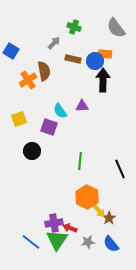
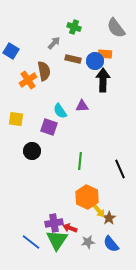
yellow square: moved 3 px left; rotated 28 degrees clockwise
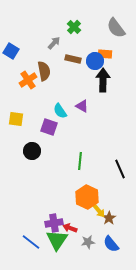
green cross: rotated 24 degrees clockwise
purple triangle: rotated 32 degrees clockwise
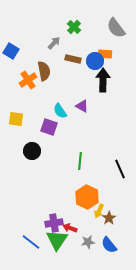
yellow arrow: rotated 64 degrees clockwise
blue semicircle: moved 2 px left, 1 px down
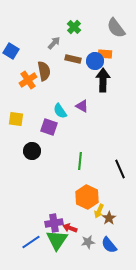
blue line: rotated 72 degrees counterclockwise
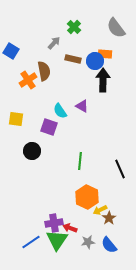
yellow arrow: moved 1 px right, 1 px up; rotated 40 degrees clockwise
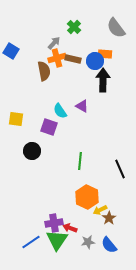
orange cross: moved 29 px right, 22 px up; rotated 18 degrees clockwise
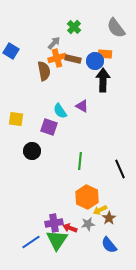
gray star: moved 18 px up
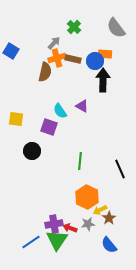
brown semicircle: moved 1 px right, 1 px down; rotated 24 degrees clockwise
purple cross: moved 1 px down
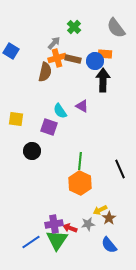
orange hexagon: moved 7 px left, 14 px up
